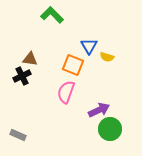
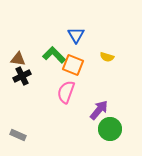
green L-shape: moved 2 px right, 40 px down
blue triangle: moved 13 px left, 11 px up
brown triangle: moved 12 px left
purple arrow: rotated 25 degrees counterclockwise
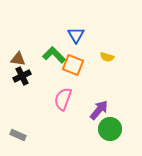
pink semicircle: moved 3 px left, 7 px down
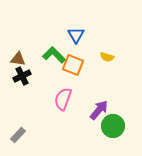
green circle: moved 3 px right, 3 px up
gray rectangle: rotated 70 degrees counterclockwise
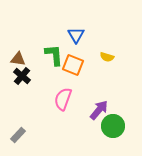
green L-shape: rotated 40 degrees clockwise
black cross: rotated 24 degrees counterclockwise
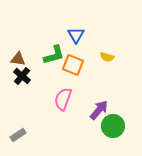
green L-shape: rotated 80 degrees clockwise
gray rectangle: rotated 14 degrees clockwise
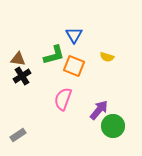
blue triangle: moved 2 px left
orange square: moved 1 px right, 1 px down
black cross: rotated 18 degrees clockwise
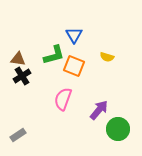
green circle: moved 5 px right, 3 px down
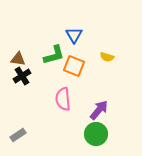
pink semicircle: rotated 25 degrees counterclockwise
green circle: moved 22 px left, 5 px down
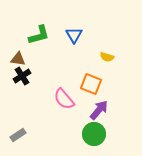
green L-shape: moved 15 px left, 20 px up
orange square: moved 17 px right, 18 px down
pink semicircle: moved 1 px right; rotated 35 degrees counterclockwise
green circle: moved 2 px left
